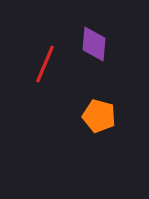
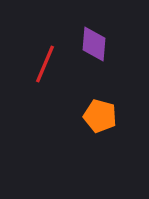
orange pentagon: moved 1 px right
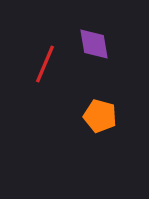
purple diamond: rotated 15 degrees counterclockwise
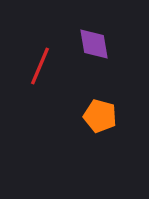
red line: moved 5 px left, 2 px down
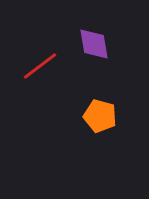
red line: rotated 30 degrees clockwise
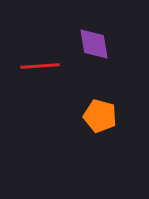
red line: rotated 33 degrees clockwise
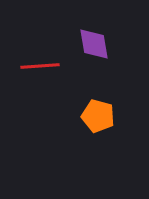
orange pentagon: moved 2 px left
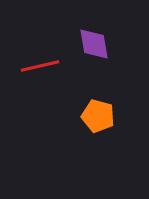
red line: rotated 9 degrees counterclockwise
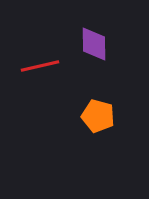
purple diamond: rotated 9 degrees clockwise
